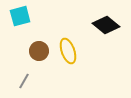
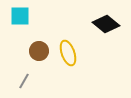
cyan square: rotated 15 degrees clockwise
black diamond: moved 1 px up
yellow ellipse: moved 2 px down
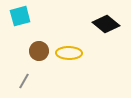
cyan square: rotated 15 degrees counterclockwise
yellow ellipse: moved 1 px right; rotated 70 degrees counterclockwise
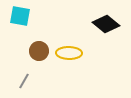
cyan square: rotated 25 degrees clockwise
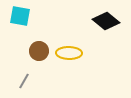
black diamond: moved 3 px up
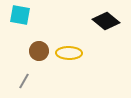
cyan square: moved 1 px up
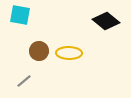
gray line: rotated 21 degrees clockwise
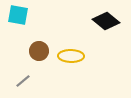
cyan square: moved 2 px left
yellow ellipse: moved 2 px right, 3 px down
gray line: moved 1 px left
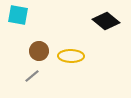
gray line: moved 9 px right, 5 px up
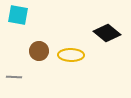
black diamond: moved 1 px right, 12 px down
yellow ellipse: moved 1 px up
gray line: moved 18 px left, 1 px down; rotated 42 degrees clockwise
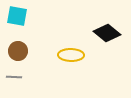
cyan square: moved 1 px left, 1 px down
brown circle: moved 21 px left
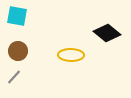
gray line: rotated 49 degrees counterclockwise
